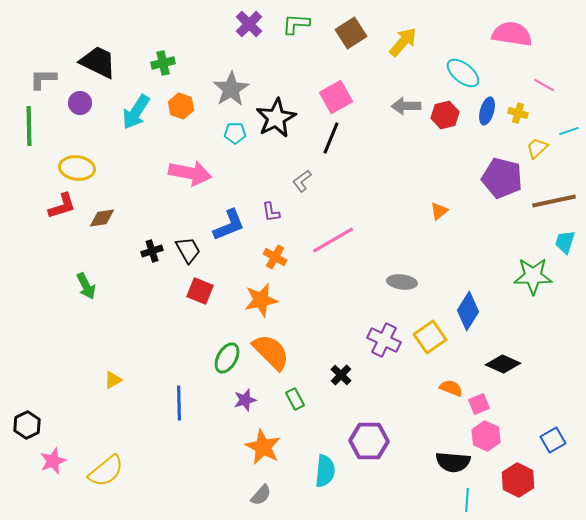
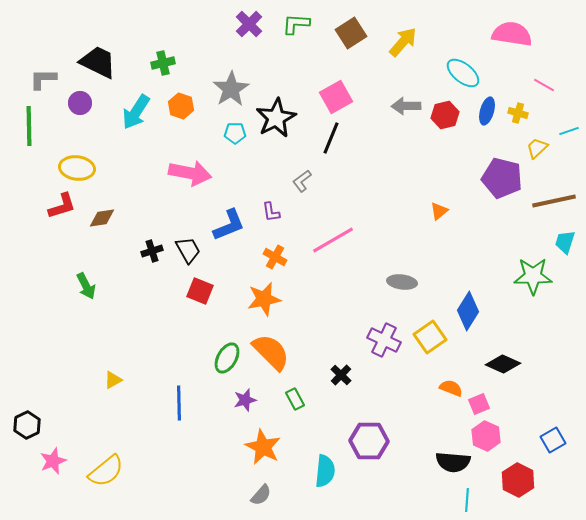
orange star at (261, 300): moved 3 px right, 1 px up
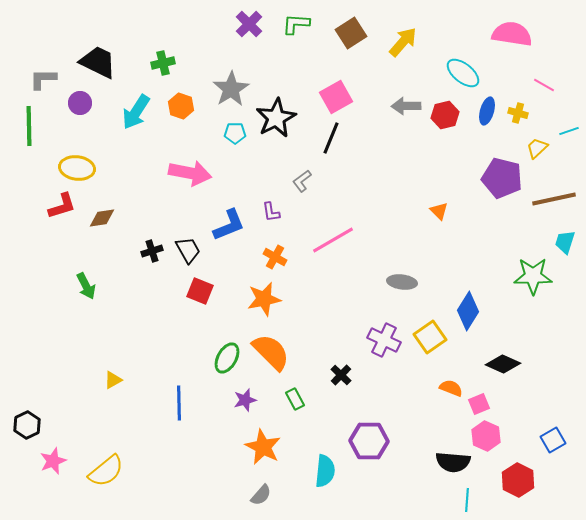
brown line at (554, 201): moved 2 px up
orange triangle at (439, 211): rotated 36 degrees counterclockwise
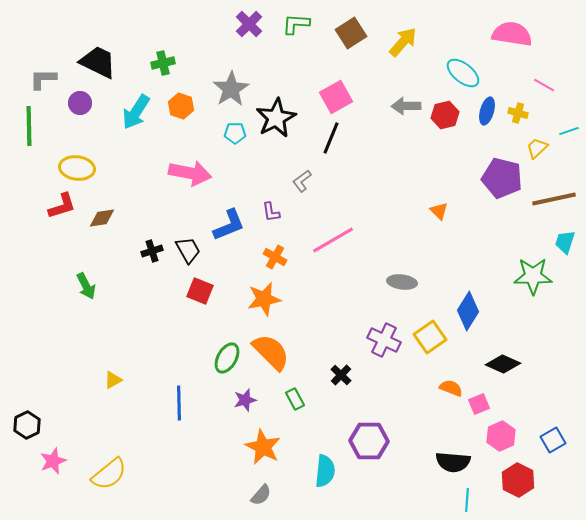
pink hexagon at (486, 436): moved 15 px right; rotated 12 degrees clockwise
yellow semicircle at (106, 471): moved 3 px right, 3 px down
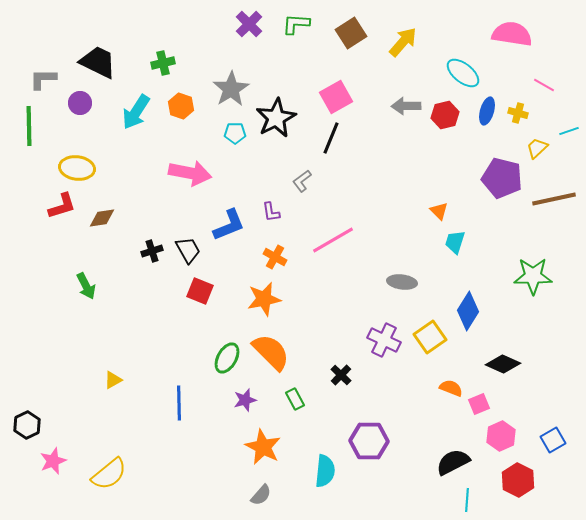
cyan trapezoid at (565, 242): moved 110 px left
black semicircle at (453, 462): rotated 148 degrees clockwise
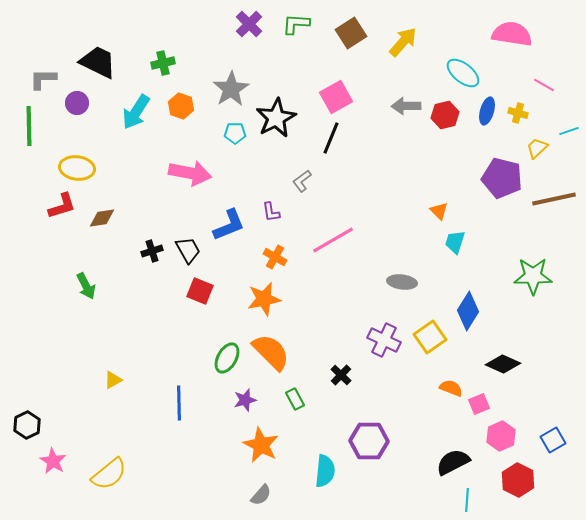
purple circle at (80, 103): moved 3 px left
orange star at (263, 447): moved 2 px left, 2 px up
pink star at (53, 461): rotated 20 degrees counterclockwise
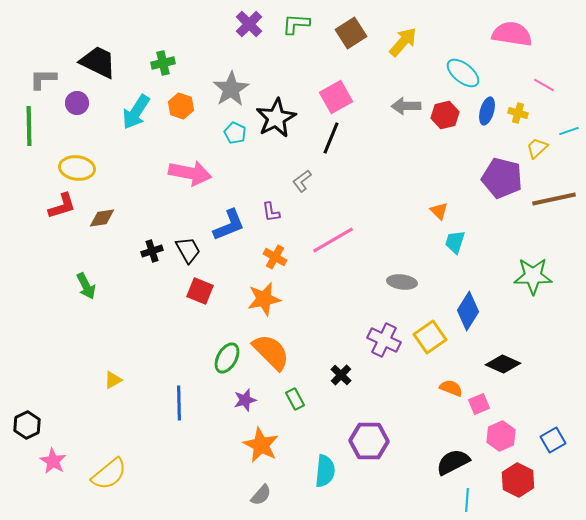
cyan pentagon at (235, 133): rotated 25 degrees clockwise
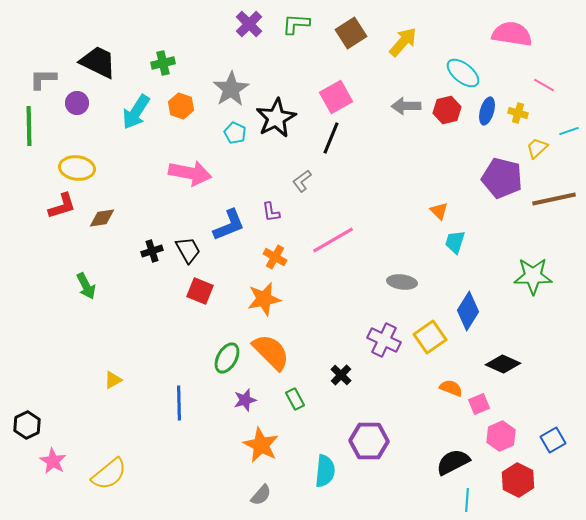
red hexagon at (445, 115): moved 2 px right, 5 px up
